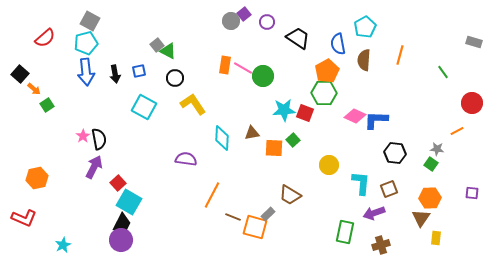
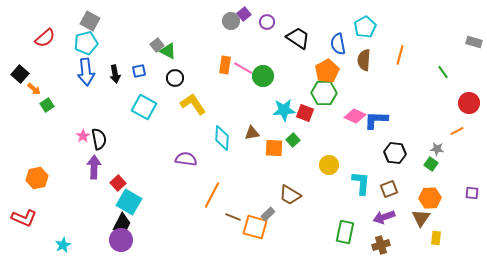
red circle at (472, 103): moved 3 px left
purple arrow at (94, 167): rotated 25 degrees counterclockwise
purple arrow at (374, 213): moved 10 px right, 4 px down
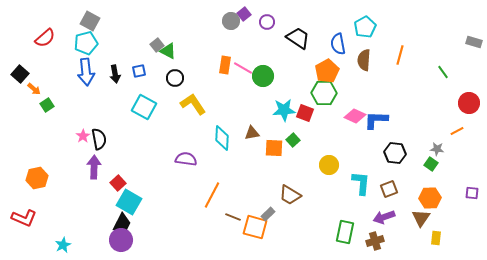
brown cross at (381, 245): moved 6 px left, 4 px up
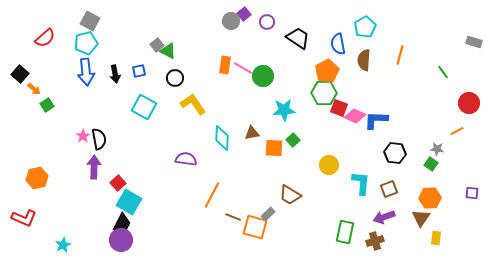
red square at (305, 113): moved 34 px right, 5 px up
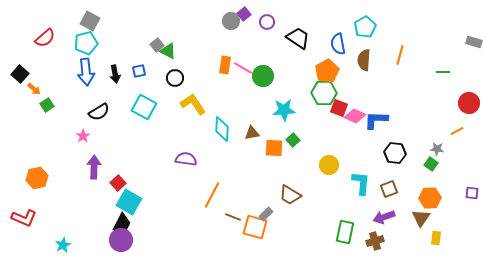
green line at (443, 72): rotated 56 degrees counterclockwise
cyan diamond at (222, 138): moved 9 px up
black semicircle at (99, 139): moved 27 px up; rotated 70 degrees clockwise
gray rectangle at (268, 214): moved 2 px left
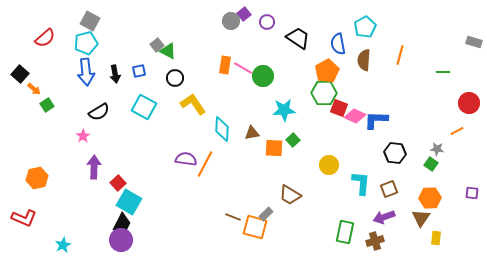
orange line at (212, 195): moved 7 px left, 31 px up
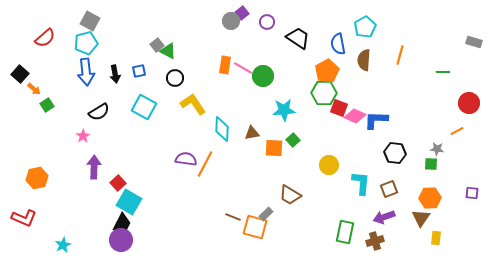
purple square at (244, 14): moved 2 px left, 1 px up
green square at (431, 164): rotated 32 degrees counterclockwise
